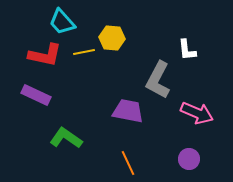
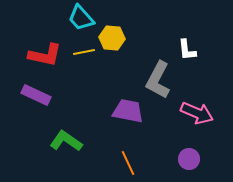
cyan trapezoid: moved 19 px right, 4 px up
green L-shape: moved 3 px down
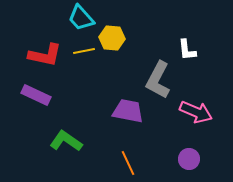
yellow line: moved 1 px up
pink arrow: moved 1 px left, 1 px up
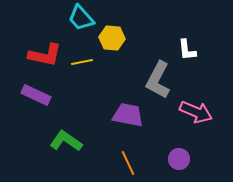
yellow line: moved 2 px left, 11 px down
purple trapezoid: moved 4 px down
purple circle: moved 10 px left
